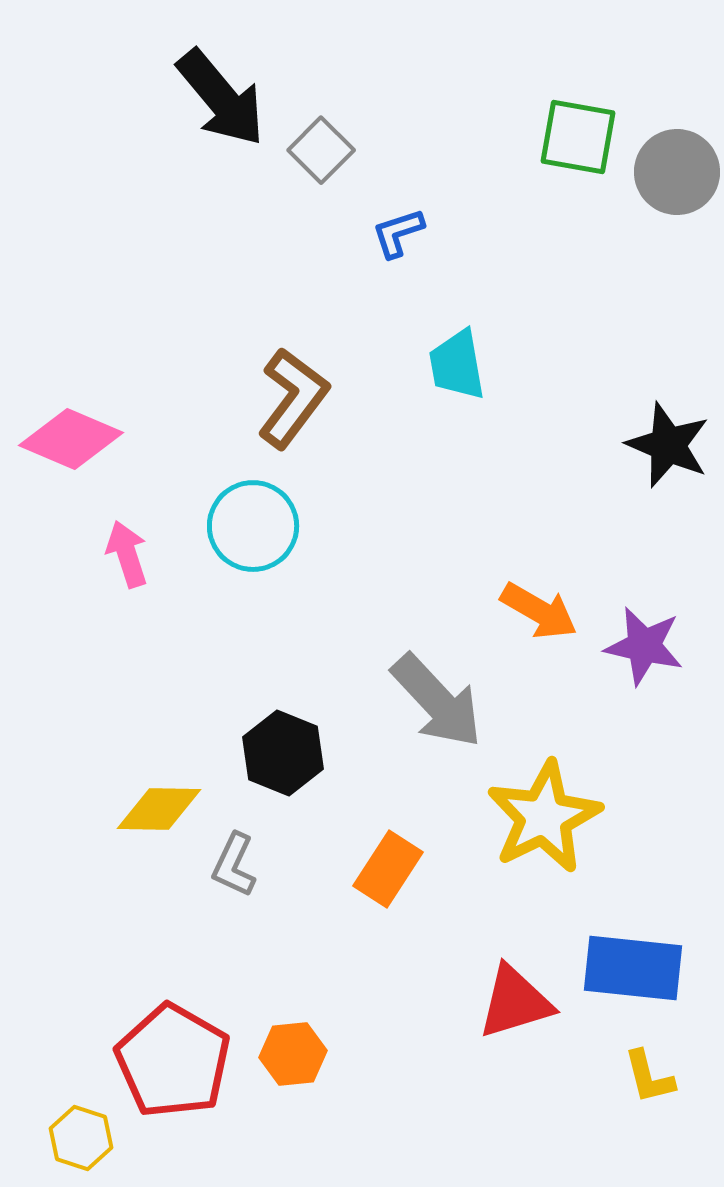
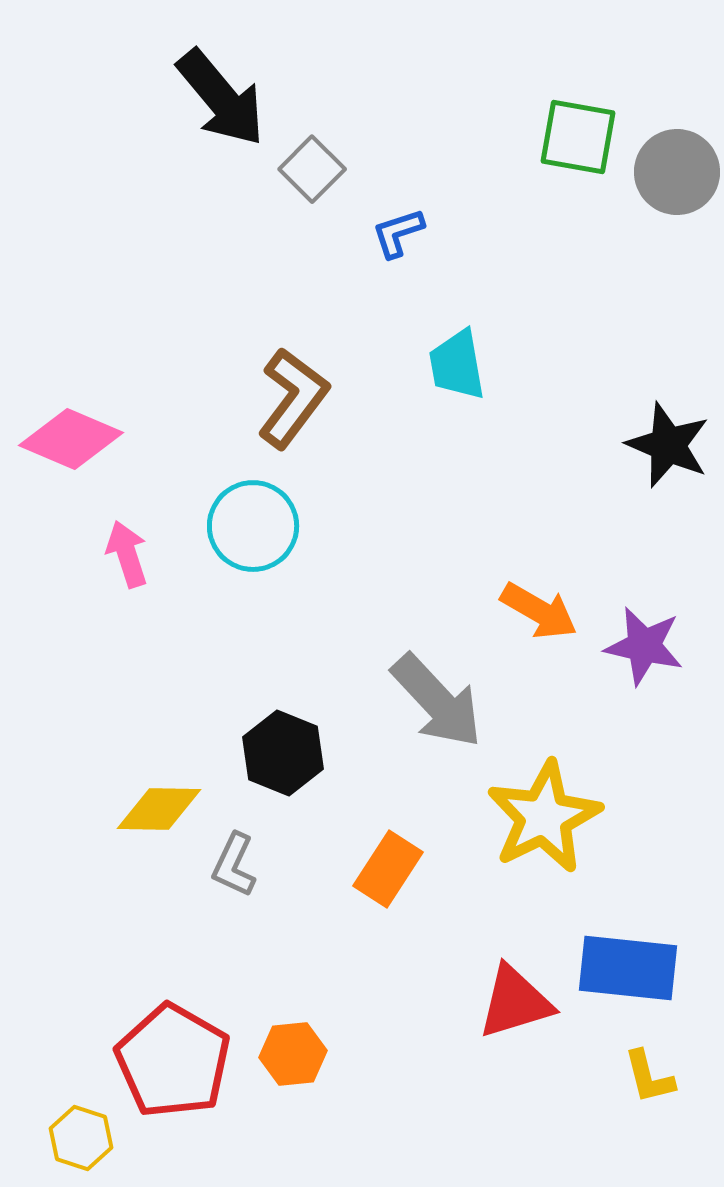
gray square: moved 9 px left, 19 px down
blue rectangle: moved 5 px left
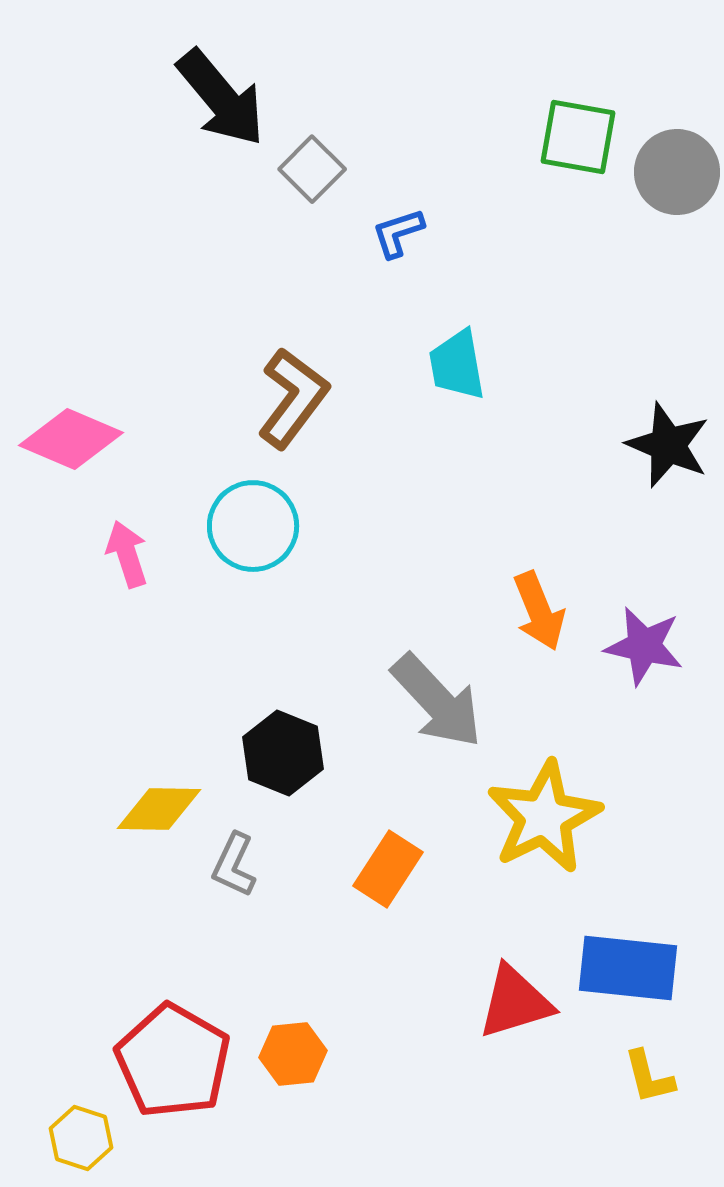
orange arrow: rotated 38 degrees clockwise
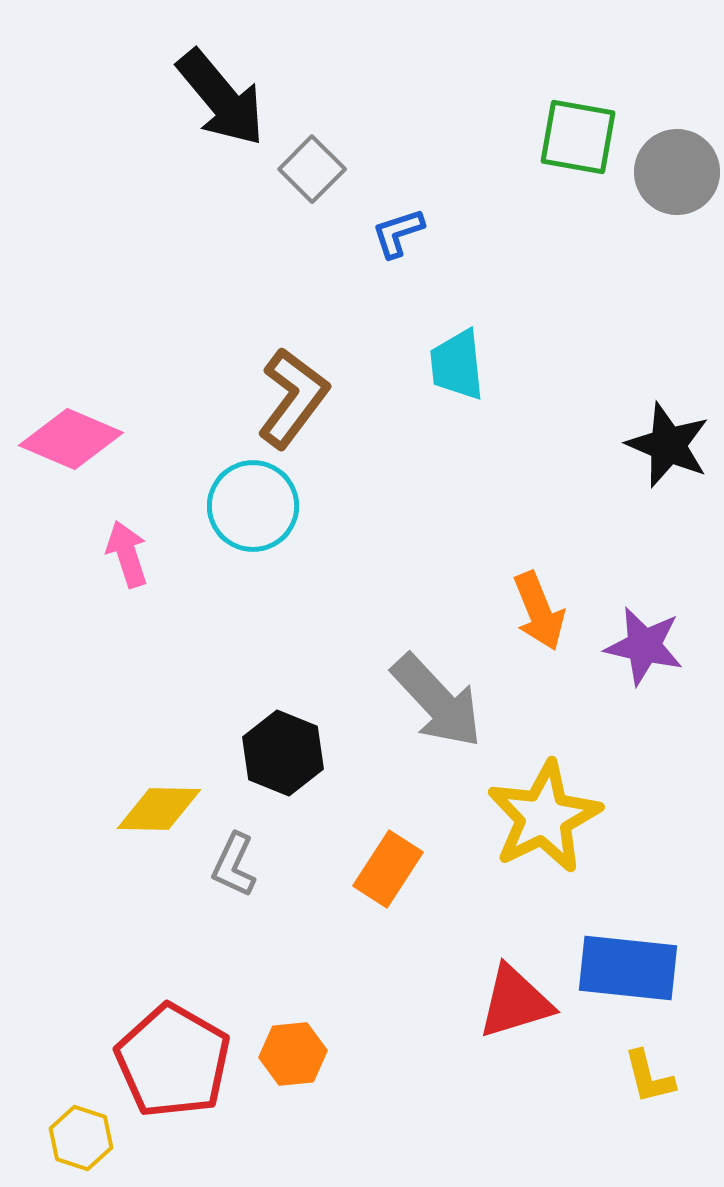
cyan trapezoid: rotated 4 degrees clockwise
cyan circle: moved 20 px up
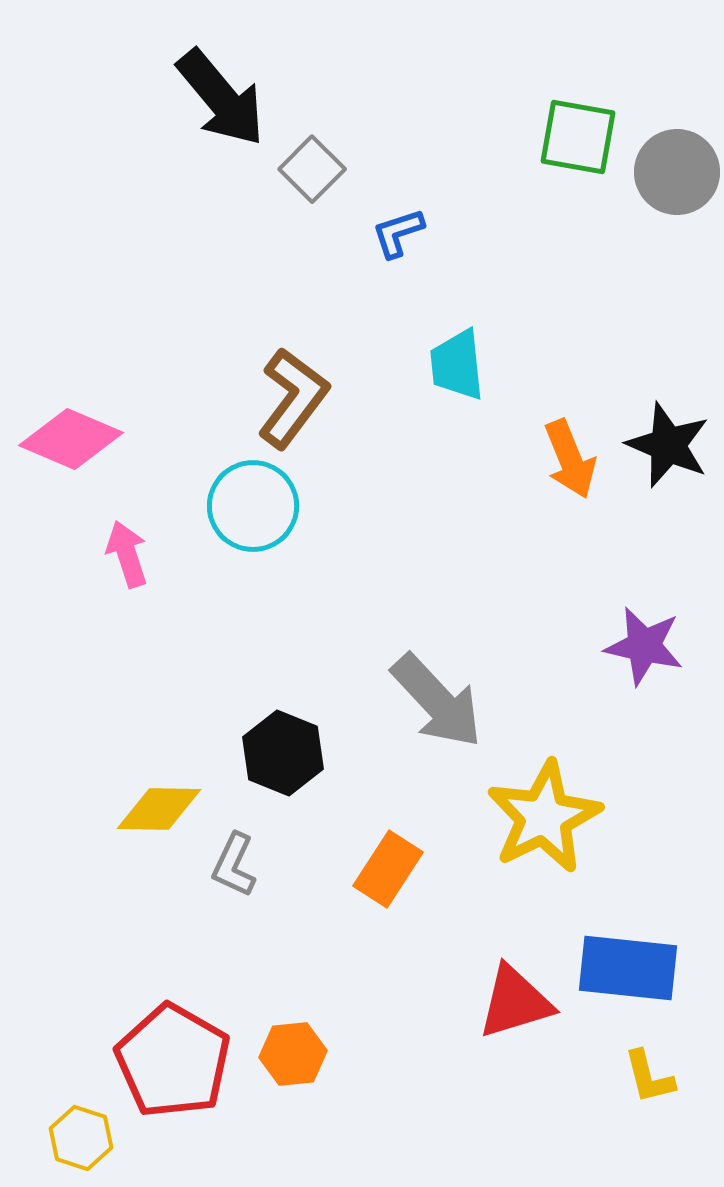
orange arrow: moved 31 px right, 152 px up
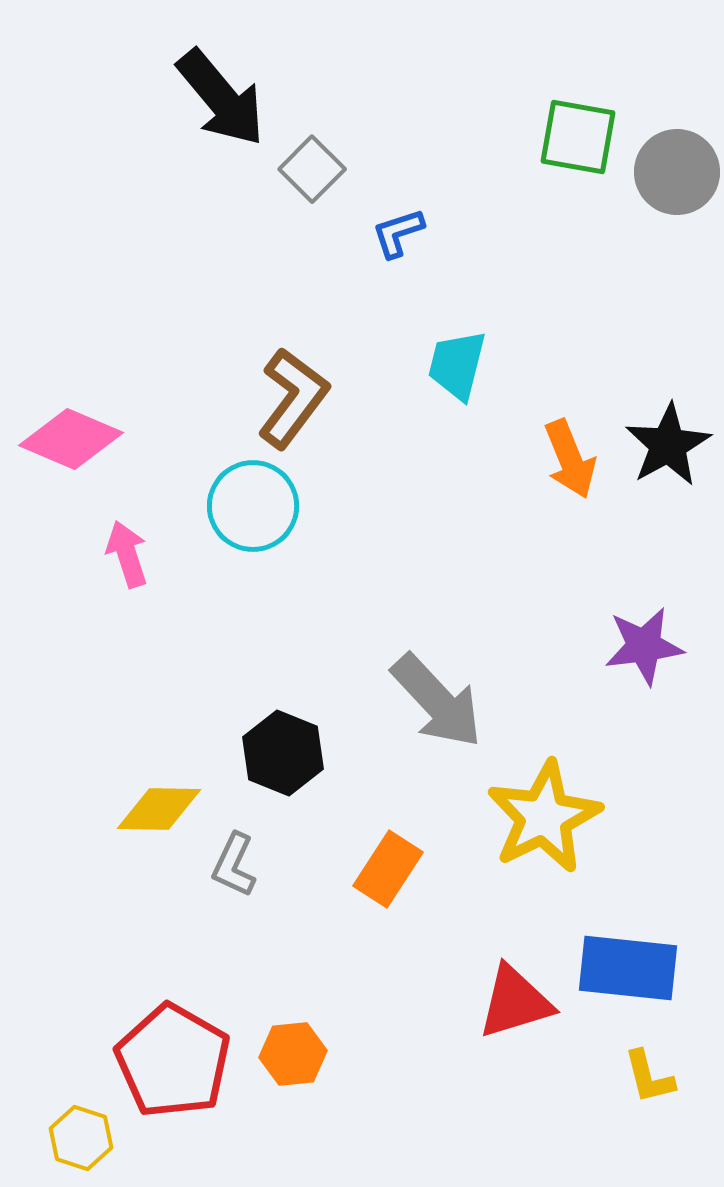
cyan trapezoid: rotated 20 degrees clockwise
black star: rotated 20 degrees clockwise
purple star: rotated 20 degrees counterclockwise
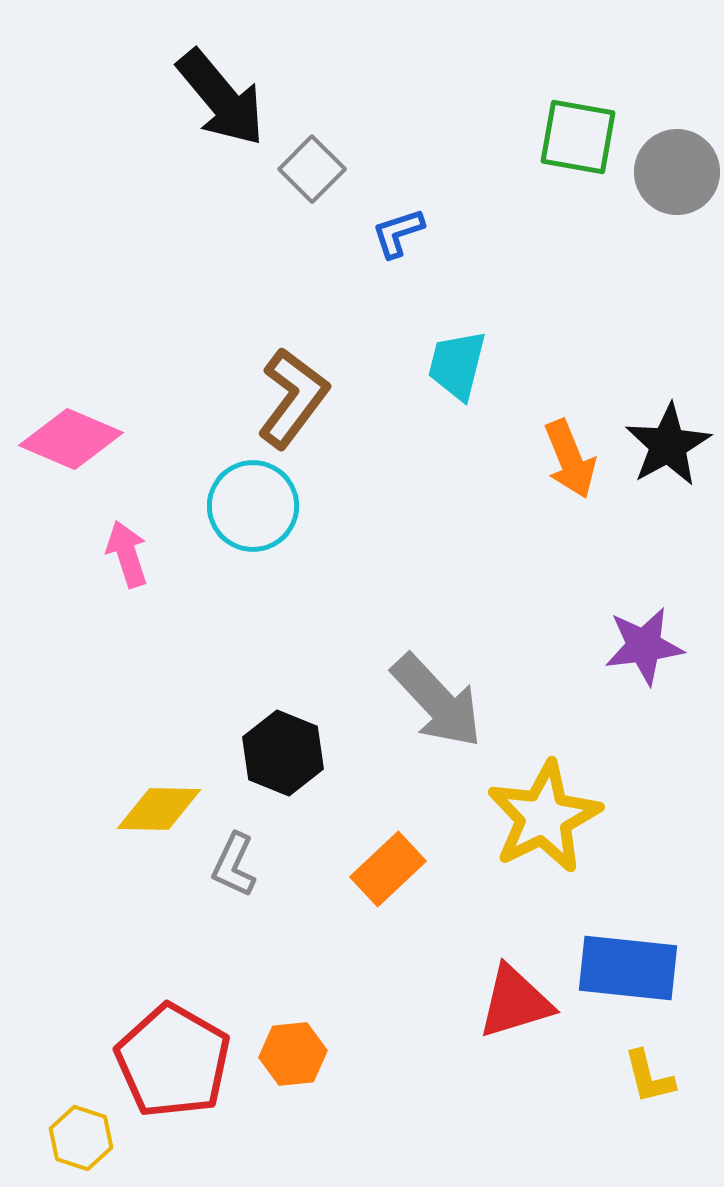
orange rectangle: rotated 14 degrees clockwise
